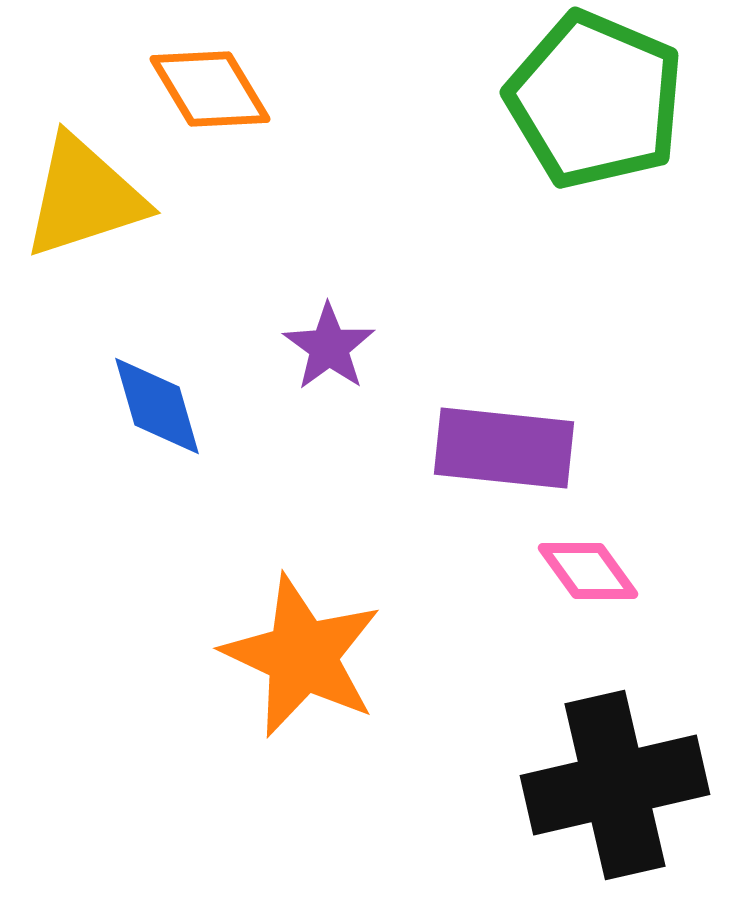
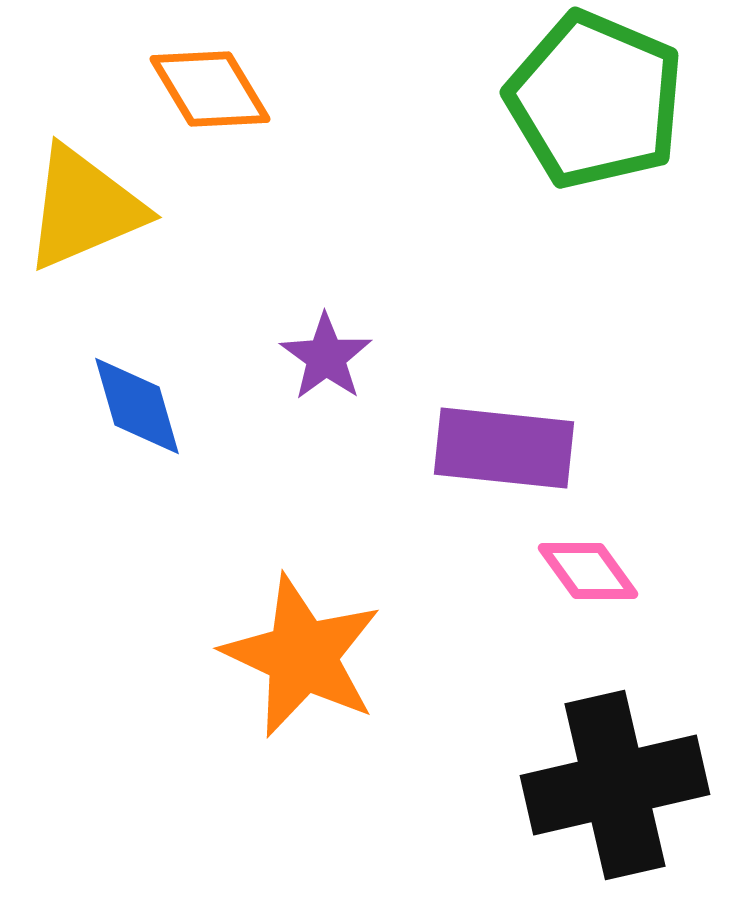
yellow triangle: moved 11 px down; rotated 5 degrees counterclockwise
purple star: moved 3 px left, 10 px down
blue diamond: moved 20 px left
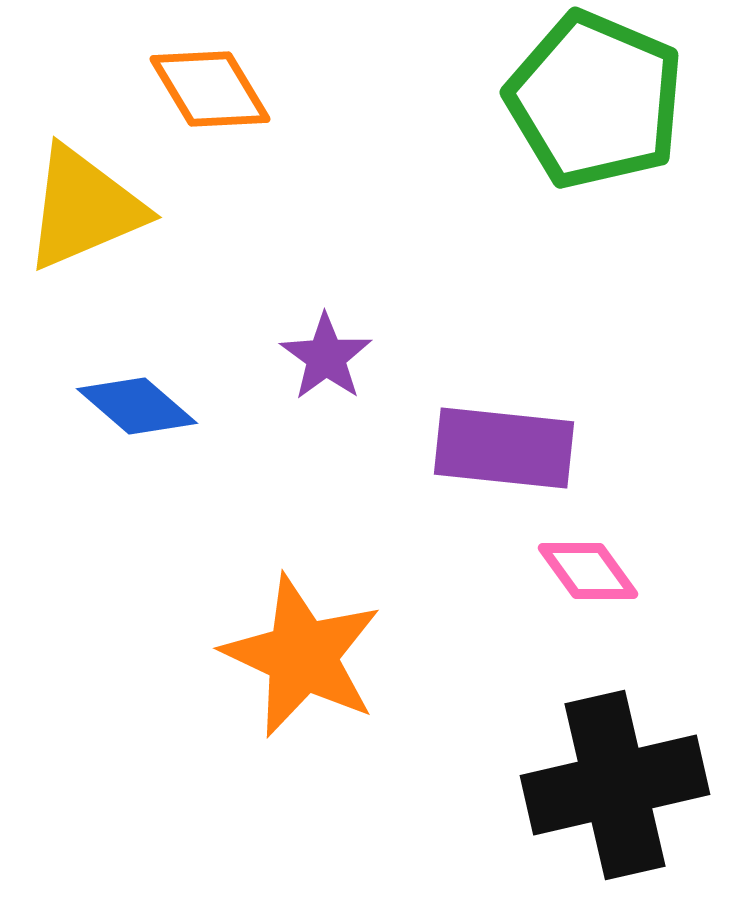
blue diamond: rotated 33 degrees counterclockwise
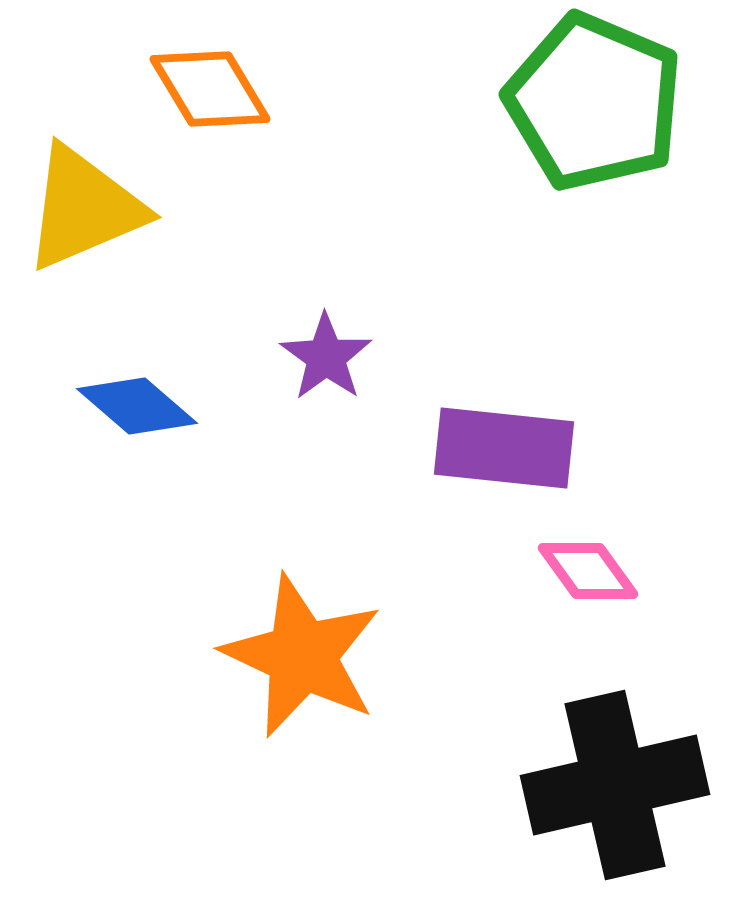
green pentagon: moved 1 px left, 2 px down
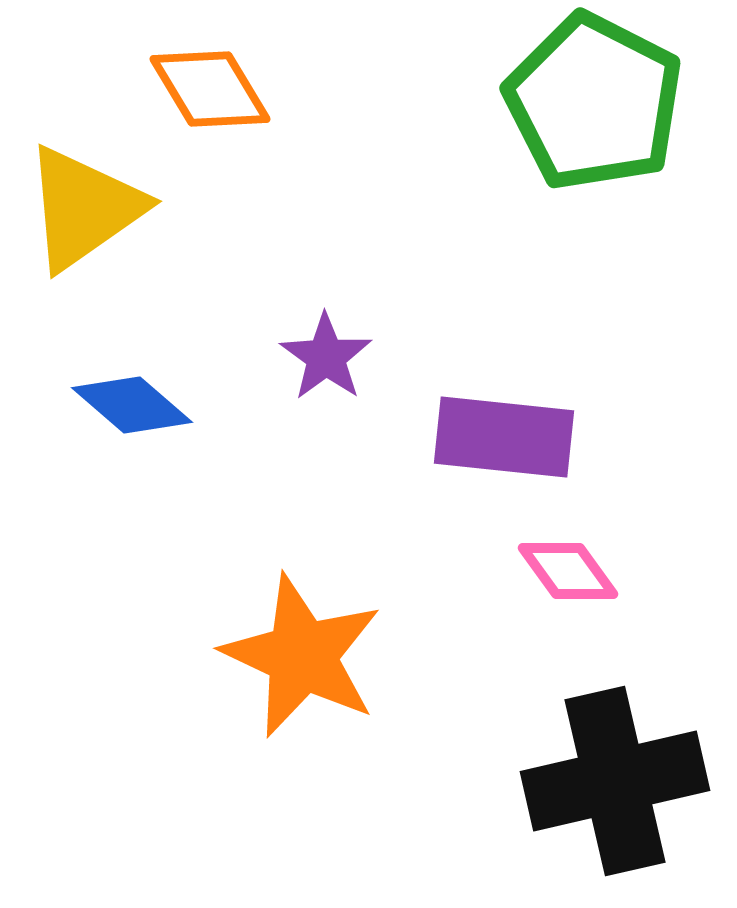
green pentagon: rotated 4 degrees clockwise
yellow triangle: rotated 12 degrees counterclockwise
blue diamond: moved 5 px left, 1 px up
purple rectangle: moved 11 px up
pink diamond: moved 20 px left
black cross: moved 4 px up
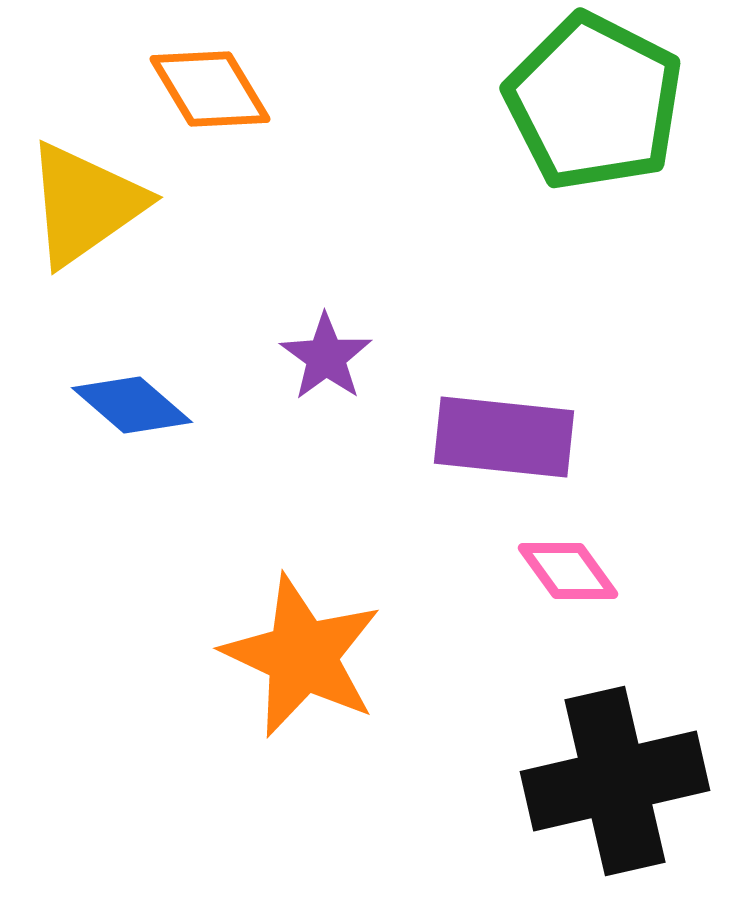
yellow triangle: moved 1 px right, 4 px up
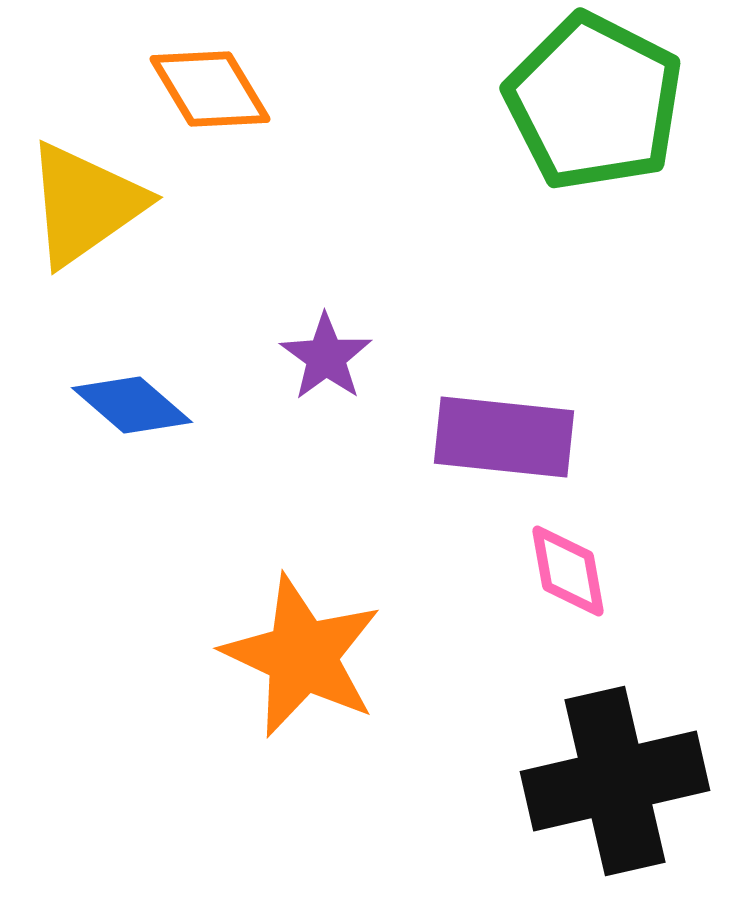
pink diamond: rotated 26 degrees clockwise
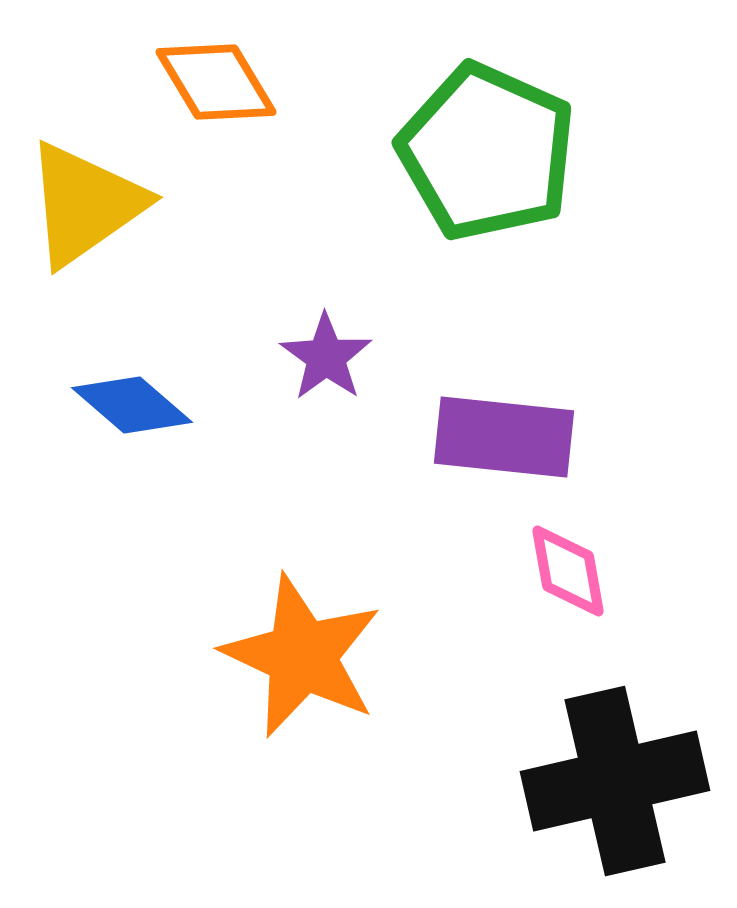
orange diamond: moved 6 px right, 7 px up
green pentagon: moved 107 px left, 50 px down; rotated 3 degrees counterclockwise
